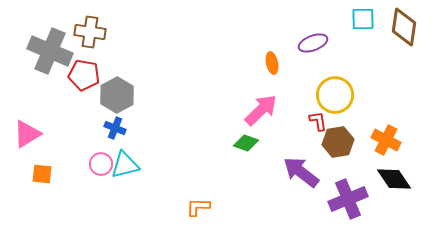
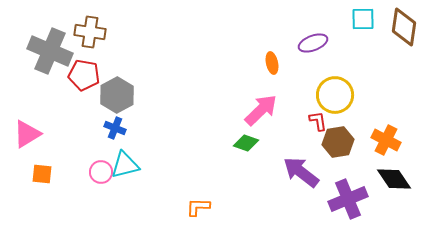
pink circle: moved 8 px down
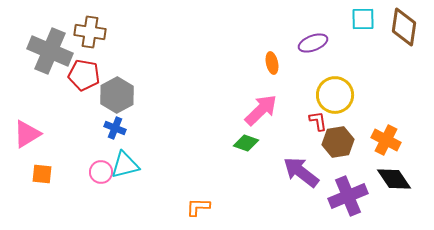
purple cross: moved 3 px up
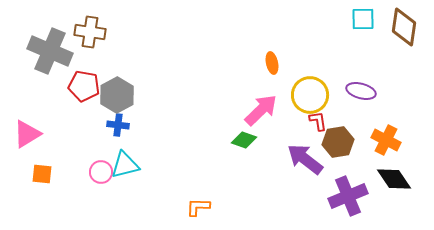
purple ellipse: moved 48 px right, 48 px down; rotated 36 degrees clockwise
red pentagon: moved 11 px down
yellow circle: moved 25 px left
blue cross: moved 3 px right, 3 px up; rotated 15 degrees counterclockwise
green diamond: moved 2 px left, 3 px up
purple arrow: moved 4 px right, 13 px up
